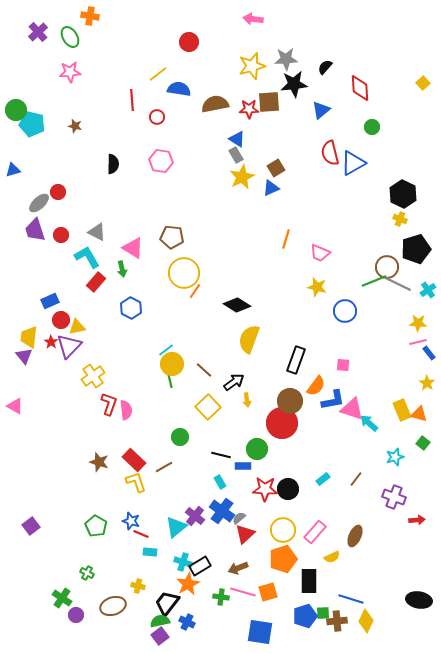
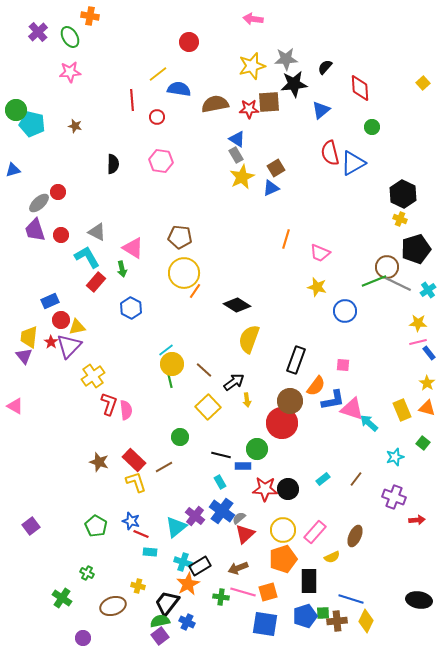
brown pentagon at (172, 237): moved 8 px right
orange triangle at (419, 414): moved 8 px right, 6 px up
purple circle at (76, 615): moved 7 px right, 23 px down
blue square at (260, 632): moved 5 px right, 8 px up
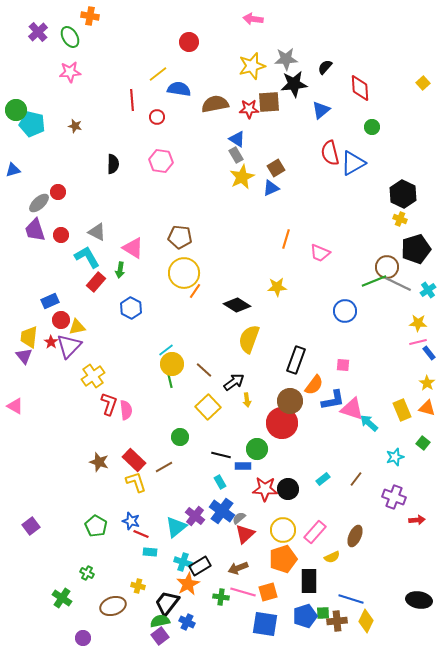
green arrow at (122, 269): moved 2 px left, 1 px down; rotated 21 degrees clockwise
yellow star at (317, 287): moved 40 px left; rotated 18 degrees counterclockwise
orange semicircle at (316, 386): moved 2 px left, 1 px up
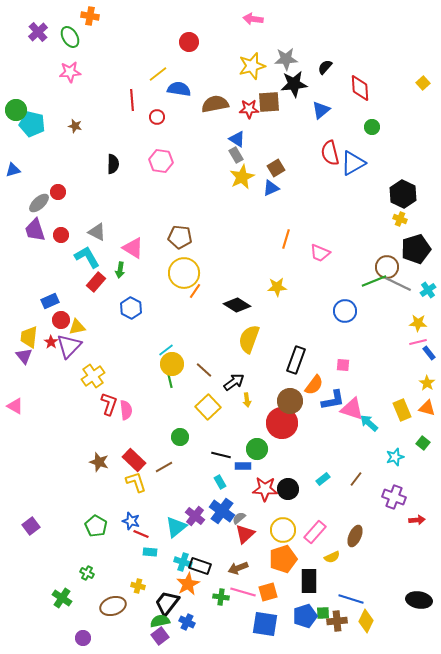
black rectangle at (200, 566): rotated 50 degrees clockwise
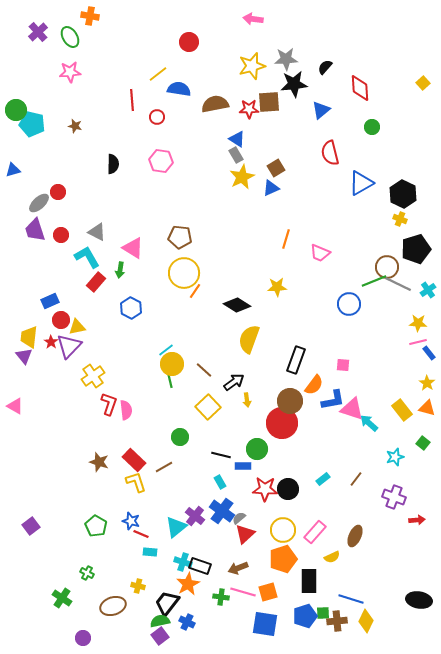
blue triangle at (353, 163): moved 8 px right, 20 px down
blue circle at (345, 311): moved 4 px right, 7 px up
yellow rectangle at (402, 410): rotated 15 degrees counterclockwise
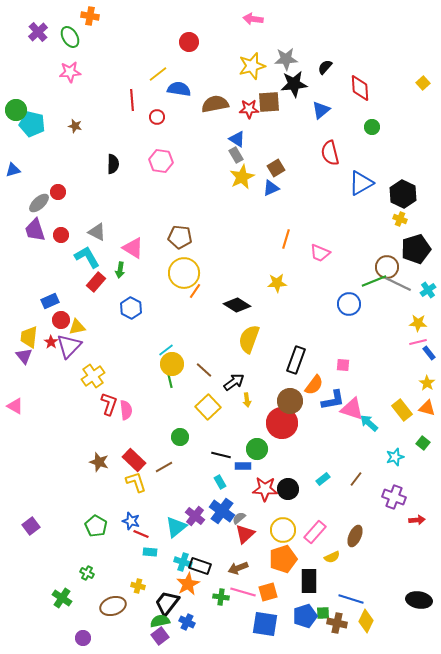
yellow star at (277, 287): moved 4 px up
brown cross at (337, 621): moved 2 px down; rotated 18 degrees clockwise
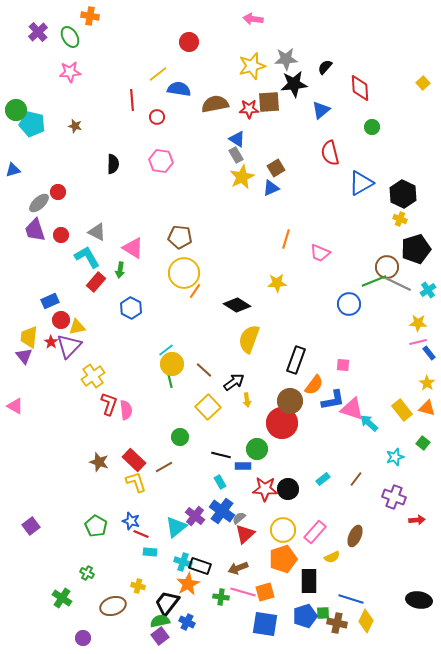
orange square at (268, 592): moved 3 px left
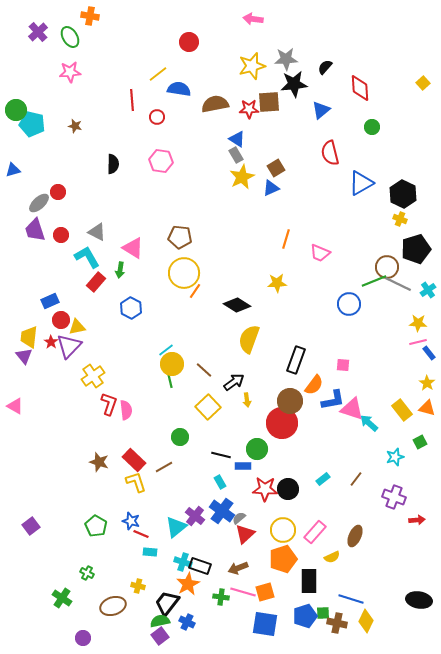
green square at (423, 443): moved 3 px left, 1 px up; rotated 24 degrees clockwise
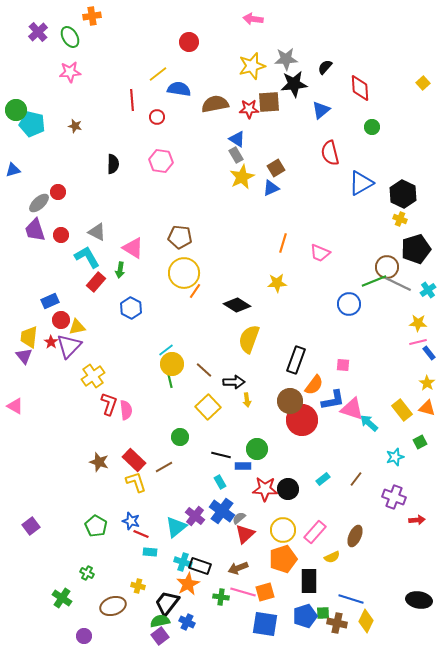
orange cross at (90, 16): moved 2 px right; rotated 18 degrees counterclockwise
orange line at (286, 239): moved 3 px left, 4 px down
black arrow at (234, 382): rotated 35 degrees clockwise
red circle at (282, 423): moved 20 px right, 3 px up
purple circle at (83, 638): moved 1 px right, 2 px up
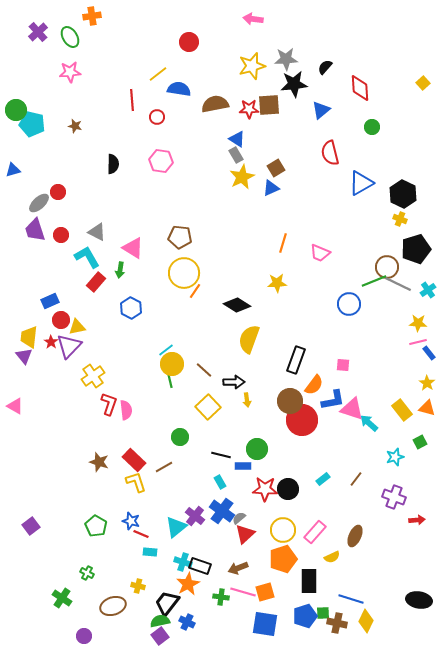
brown square at (269, 102): moved 3 px down
